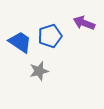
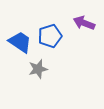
gray star: moved 1 px left, 2 px up
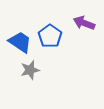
blue pentagon: rotated 20 degrees counterclockwise
gray star: moved 8 px left, 1 px down
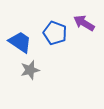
purple arrow: rotated 10 degrees clockwise
blue pentagon: moved 5 px right, 3 px up; rotated 15 degrees counterclockwise
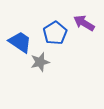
blue pentagon: rotated 20 degrees clockwise
gray star: moved 10 px right, 8 px up
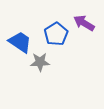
blue pentagon: moved 1 px right, 1 px down
gray star: rotated 12 degrees clockwise
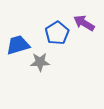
blue pentagon: moved 1 px right, 1 px up
blue trapezoid: moved 2 px left, 3 px down; rotated 50 degrees counterclockwise
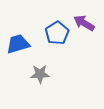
blue trapezoid: moved 1 px up
gray star: moved 12 px down
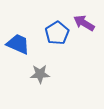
blue trapezoid: rotated 40 degrees clockwise
